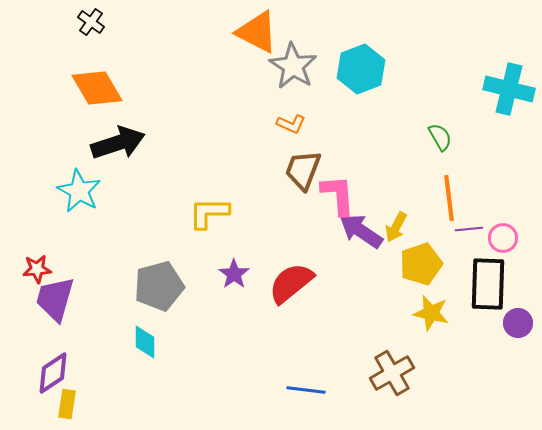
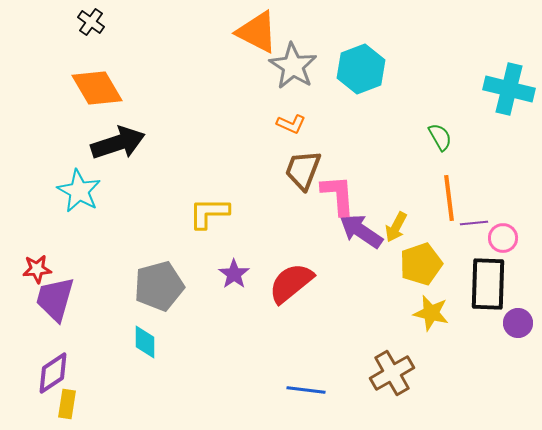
purple line: moved 5 px right, 6 px up
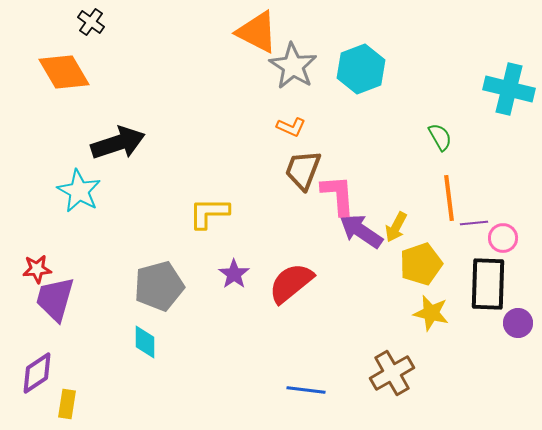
orange diamond: moved 33 px left, 16 px up
orange L-shape: moved 3 px down
purple diamond: moved 16 px left
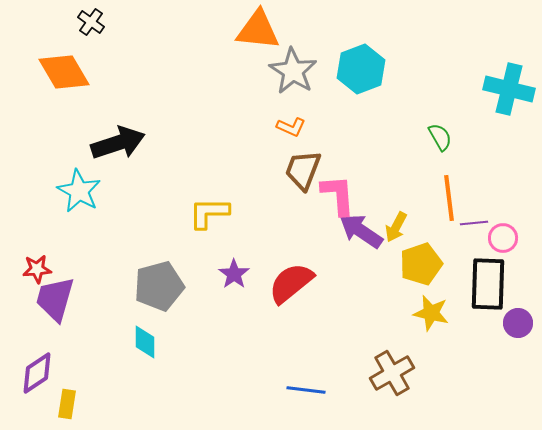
orange triangle: moved 1 px right, 2 px up; rotated 21 degrees counterclockwise
gray star: moved 5 px down
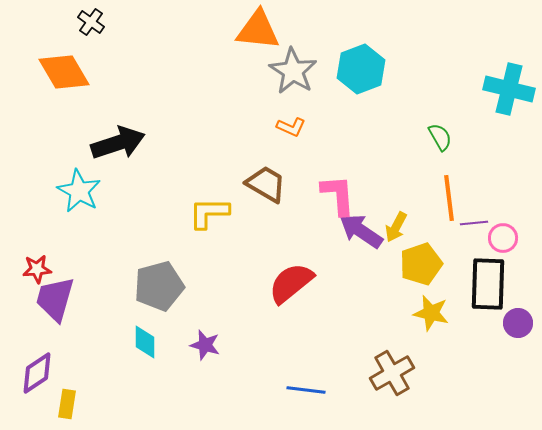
brown trapezoid: moved 37 px left, 14 px down; rotated 99 degrees clockwise
purple star: moved 29 px left, 71 px down; rotated 20 degrees counterclockwise
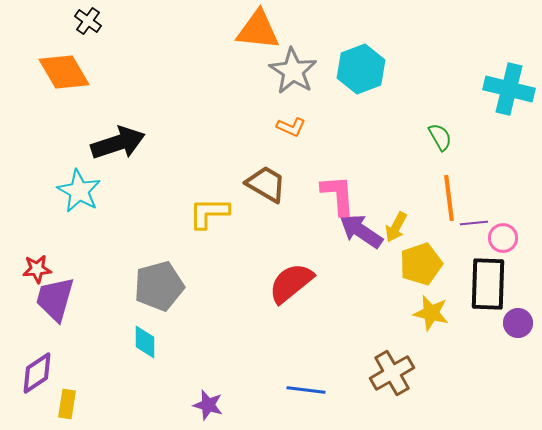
black cross: moved 3 px left, 1 px up
purple star: moved 3 px right, 60 px down
